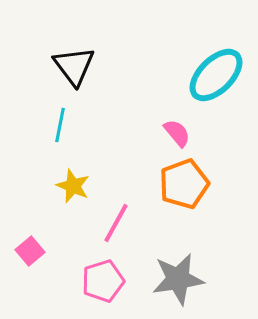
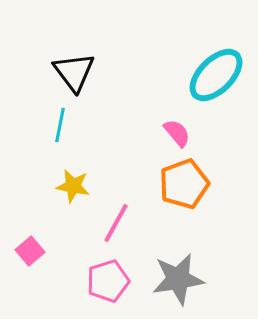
black triangle: moved 6 px down
yellow star: rotated 12 degrees counterclockwise
pink pentagon: moved 5 px right
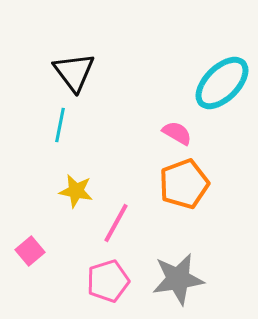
cyan ellipse: moved 6 px right, 8 px down
pink semicircle: rotated 20 degrees counterclockwise
yellow star: moved 3 px right, 5 px down
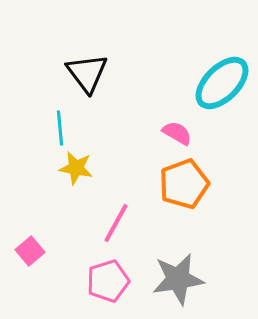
black triangle: moved 13 px right, 1 px down
cyan line: moved 3 px down; rotated 16 degrees counterclockwise
yellow star: moved 23 px up
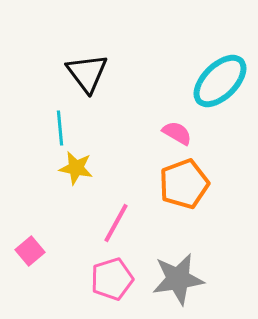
cyan ellipse: moved 2 px left, 2 px up
pink pentagon: moved 4 px right, 2 px up
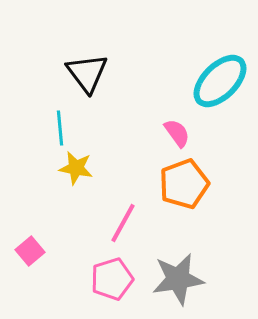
pink semicircle: rotated 24 degrees clockwise
pink line: moved 7 px right
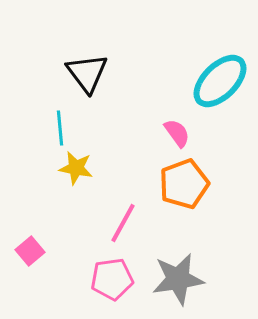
pink pentagon: rotated 9 degrees clockwise
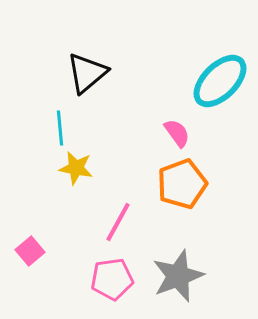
black triangle: rotated 27 degrees clockwise
orange pentagon: moved 2 px left
pink line: moved 5 px left, 1 px up
gray star: moved 3 px up; rotated 12 degrees counterclockwise
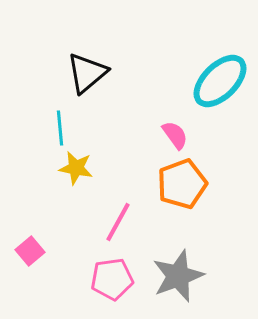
pink semicircle: moved 2 px left, 2 px down
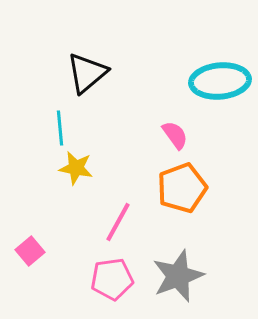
cyan ellipse: rotated 40 degrees clockwise
orange pentagon: moved 4 px down
